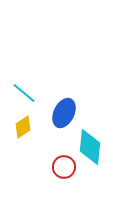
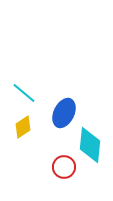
cyan diamond: moved 2 px up
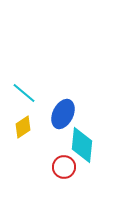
blue ellipse: moved 1 px left, 1 px down
cyan diamond: moved 8 px left
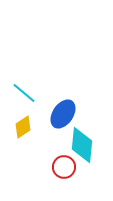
blue ellipse: rotated 8 degrees clockwise
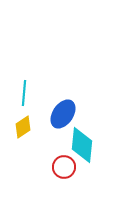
cyan line: rotated 55 degrees clockwise
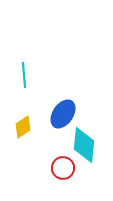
cyan line: moved 18 px up; rotated 10 degrees counterclockwise
cyan diamond: moved 2 px right
red circle: moved 1 px left, 1 px down
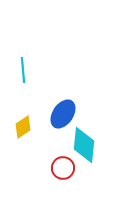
cyan line: moved 1 px left, 5 px up
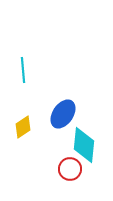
red circle: moved 7 px right, 1 px down
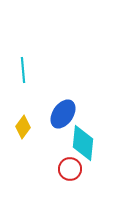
yellow diamond: rotated 20 degrees counterclockwise
cyan diamond: moved 1 px left, 2 px up
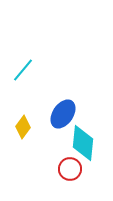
cyan line: rotated 45 degrees clockwise
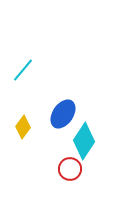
cyan diamond: moved 1 px right, 2 px up; rotated 27 degrees clockwise
